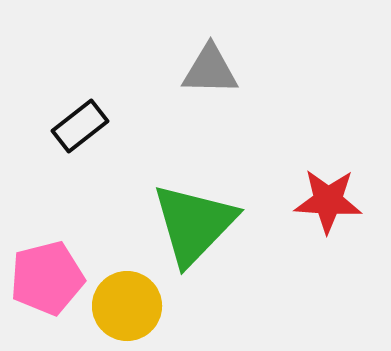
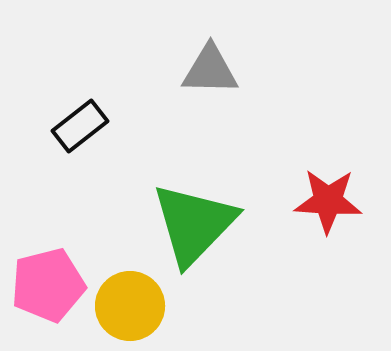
pink pentagon: moved 1 px right, 7 px down
yellow circle: moved 3 px right
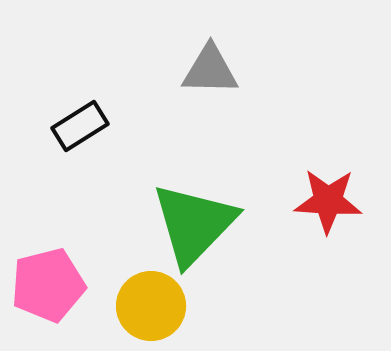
black rectangle: rotated 6 degrees clockwise
yellow circle: moved 21 px right
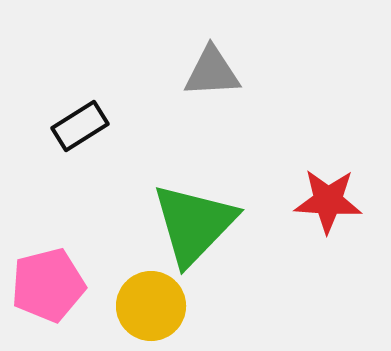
gray triangle: moved 2 px right, 2 px down; rotated 4 degrees counterclockwise
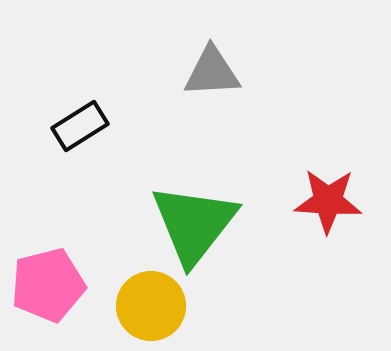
green triangle: rotated 6 degrees counterclockwise
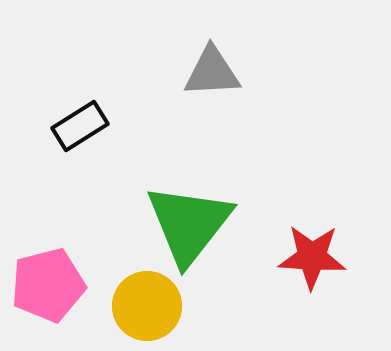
red star: moved 16 px left, 56 px down
green triangle: moved 5 px left
yellow circle: moved 4 px left
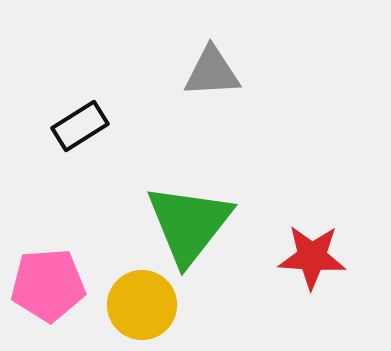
pink pentagon: rotated 10 degrees clockwise
yellow circle: moved 5 px left, 1 px up
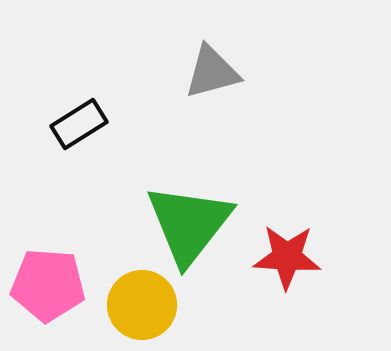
gray triangle: rotated 12 degrees counterclockwise
black rectangle: moved 1 px left, 2 px up
red star: moved 25 px left
pink pentagon: rotated 8 degrees clockwise
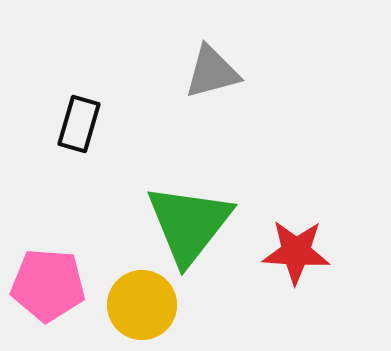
black rectangle: rotated 42 degrees counterclockwise
red star: moved 9 px right, 5 px up
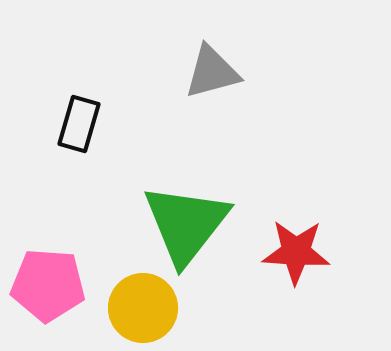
green triangle: moved 3 px left
yellow circle: moved 1 px right, 3 px down
